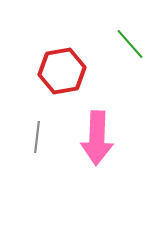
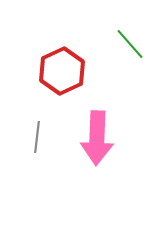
red hexagon: rotated 15 degrees counterclockwise
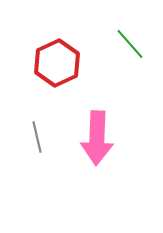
red hexagon: moved 5 px left, 8 px up
gray line: rotated 20 degrees counterclockwise
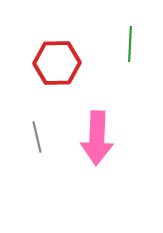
green line: rotated 44 degrees clockwise
red hexagon: rotated 24 degrees clockwise
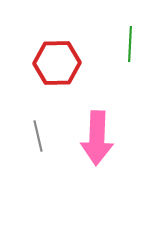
gray line: moved 1 px right, 1 px up
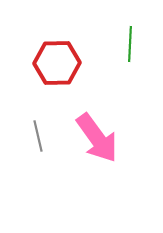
pink arrow: rotated 38 degrees counterclockwise
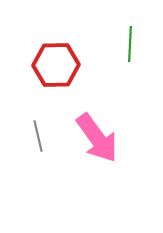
red hexagon: moved 1 px left, 2 px down
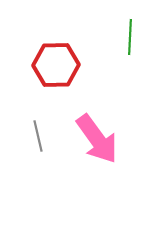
green line: moved 7 px up
pink arrow: moved 1 px down
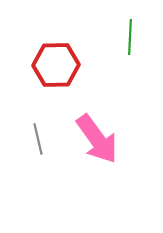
gray line: moved 3 px down
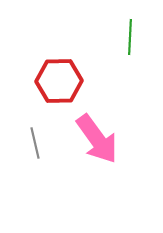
red hexagon: moved 3 px right, 16 px down
gray line: moved 3 px left, 4 px down
